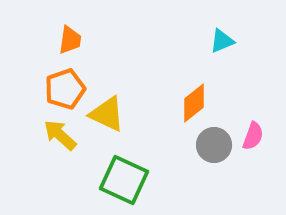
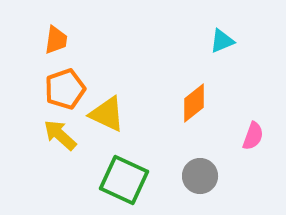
orange trapezoid: moved 14 px left
gray circle: moved 14 px left, 31 px down
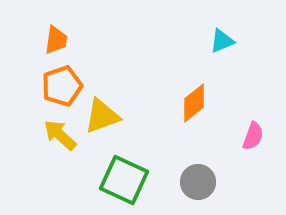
orange pentagon: moved 3 px left, 3 px up
yellow triangle: moved 5 px left, 2 px down; rotated 45 degrees counterclockwise
gray circle: moved 2 px left, 6 px down
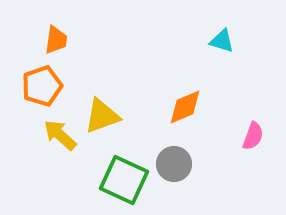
cyan triangle: rotated 40 degrees clockwise
orange pentagon: moved 20 px left
orange diamond: moved 9 px left, 4 px down; rotated 15 degrees clockwise
gray circle: moved 24 px left, 18 px up
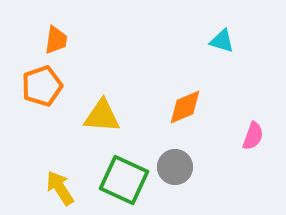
yellow triangle: rotated 24 degrees clockwise
yellow arrow: moved 53 px down; rotated 15 degrees clockwise
gray circle: moved 1 px right, 3 px down
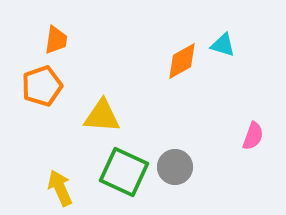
cyan triangle: moved 1 px right, 4 px down
orange diamond: moved 3 px left, 46 px up; rotated 6 degrees counterclockwise
green square: moved 8 px up
yellow arrow: rotated 9 degrees clockwise
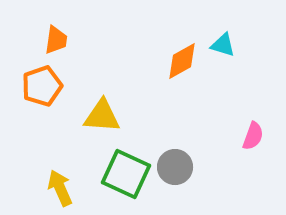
green square: moved 2 px right, 2 px down
